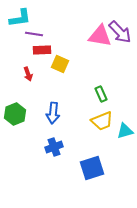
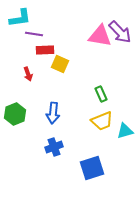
red rectangle: moved 3 px right
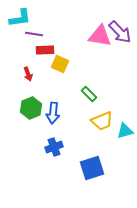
green rectangle: moved 12 px left; rotated 21 degrees counterclockwise
green hexagon: moved 16 px right, 6 px up
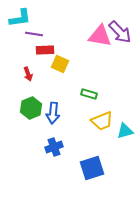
green rectangle: rotated 28 degrees counterclockwise
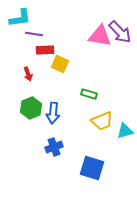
blue square: rotated 35 degrees clockwise
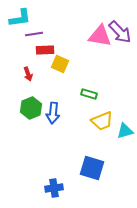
purple line: rotated 18 degrees counterclockwise
blue cross: moved 41 px down; rotated 12 degrees clockwise
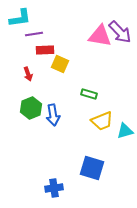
blue arrow: moved 2 px down; rotated 15 degrees counterclockwise
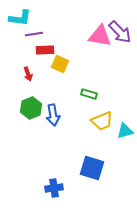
cyan L-shape: rotated 15 degrees clockwise
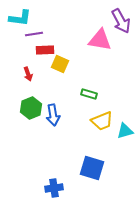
purple arrow: moved 1 px right, 11 px up; rotated 15 degrees clockwise
pink triangle: moved 4 px down
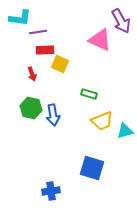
purple line: moved 4 px right, 2 px up
pink triangle: rotated 15 degrees clockwise
red arrow: moved 4 px right
green hexagon: rotated 25 degrees counterclockwise
blue cross: moved 3 px left, 3 px down
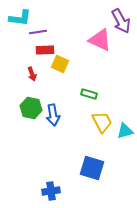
yellow trapezoid: moved 1 px down; rotated 95 degrees counterclockwise
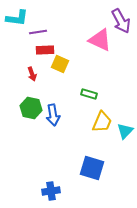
cyan L-shape: moved 3 px left
yellow trapezoid: rotated 50 degrees clockwise
cyan triangle: rotated 30 degrees counterclockwise
